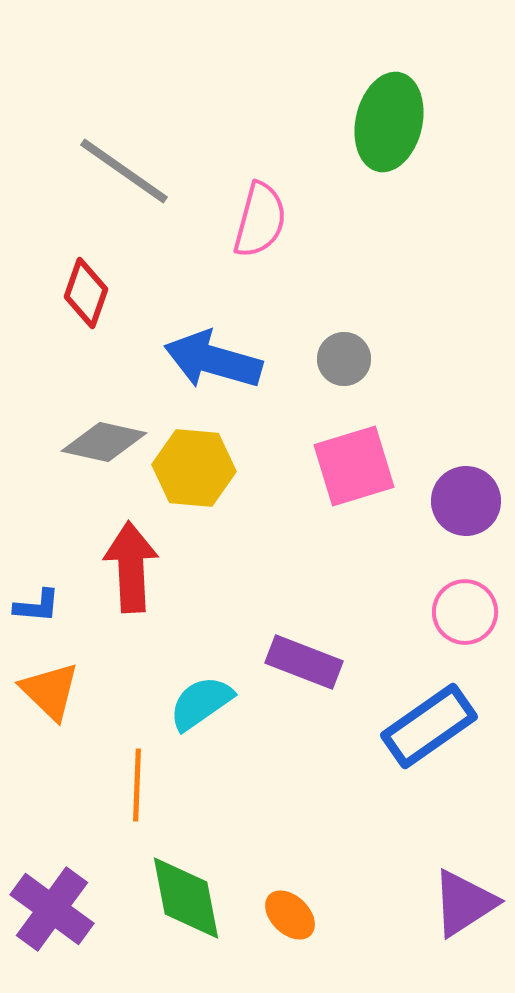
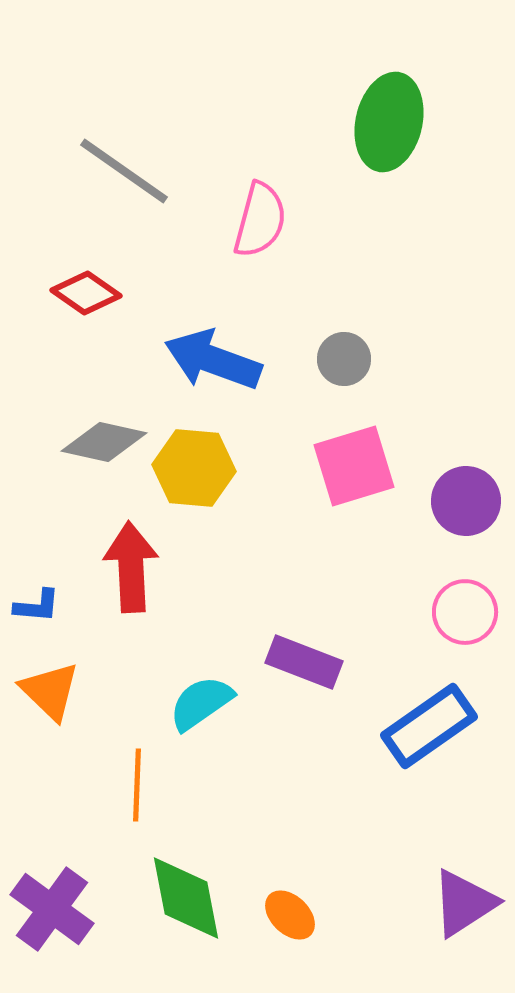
red diamond: rotated 74 degrees counterclockwise
blue arrow: rotated 4 degrees clockwise
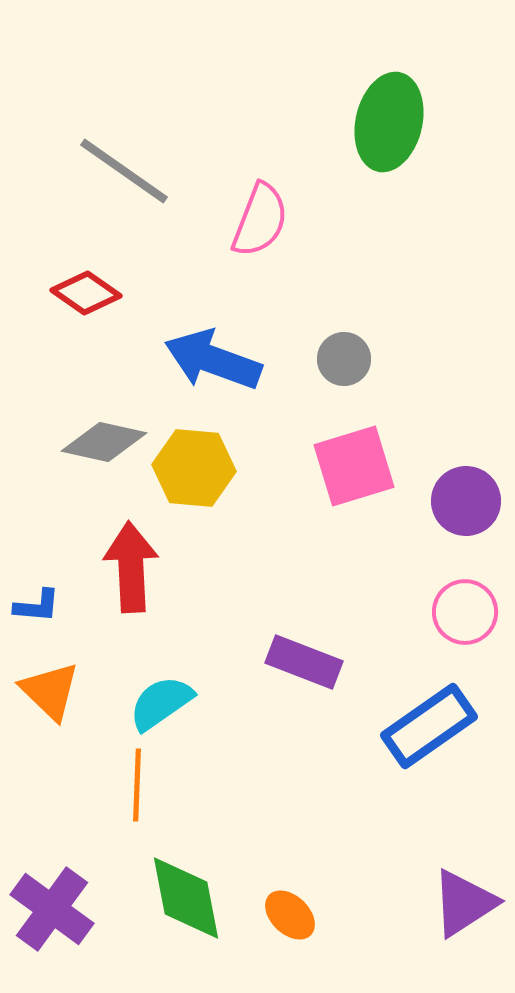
pink semicircle: rotated 6 degrees clockwise
cyan semicircle: moved 40 px left
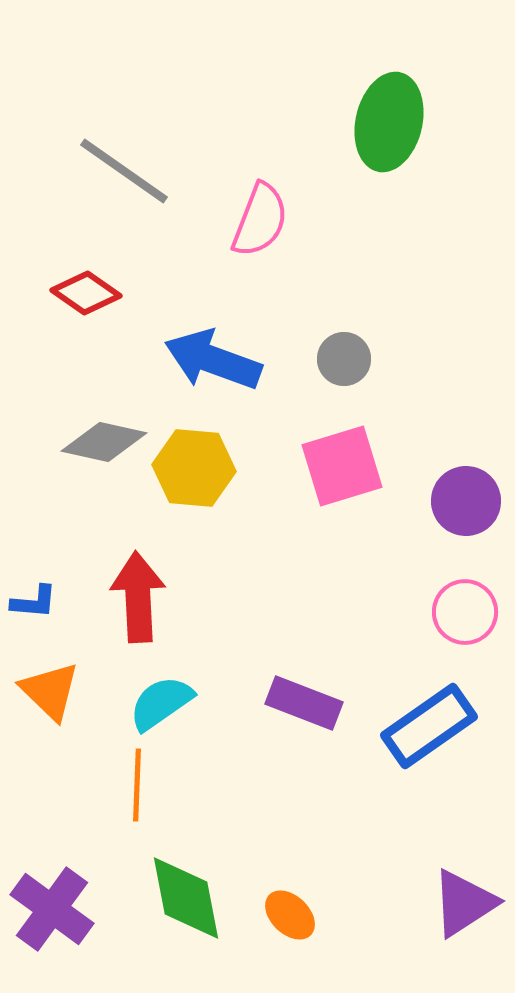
pink square: moved 12 px left
red arrow: moved 7 px right, 30 px down
blue L-shape: moved 3 px left, 4 px up
purple rectangle: moved 41 px down
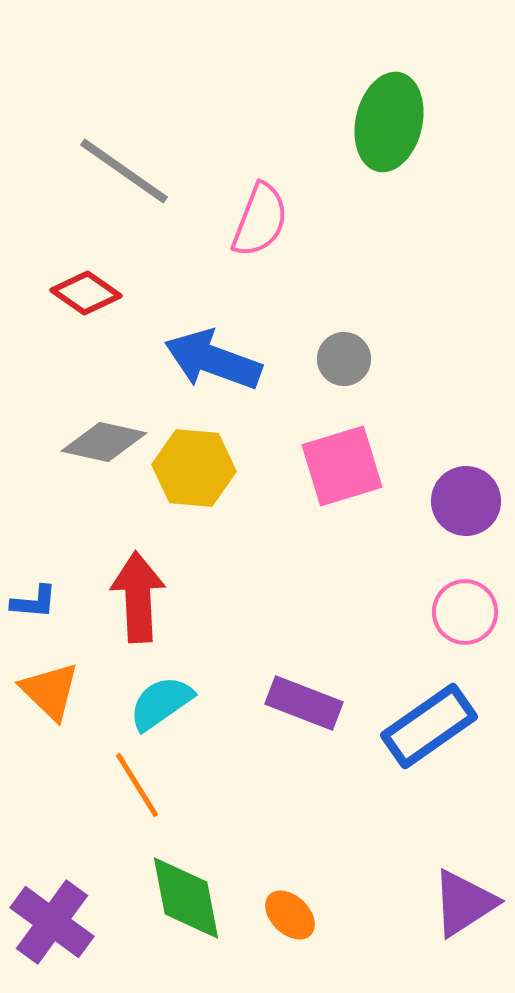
orange line: rotated 34 degrees counterclockwise
purple cross: moved 13 px down
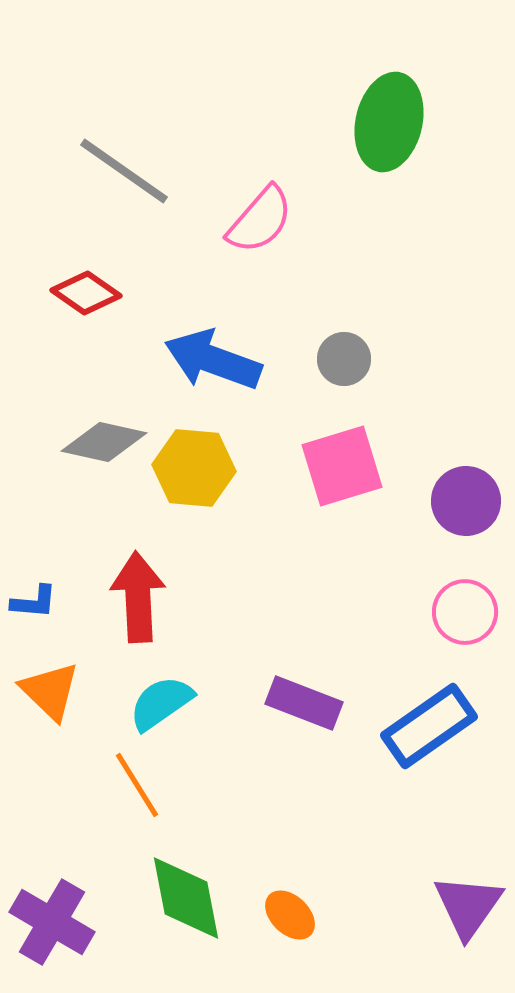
pink semicircle: rotated 20 degrees clockwise
purple triangle: moved 4 px right, 3 px down; rotated 22 degrees counterclockwise
purple cross: rotated 6 degrees counterclockwise
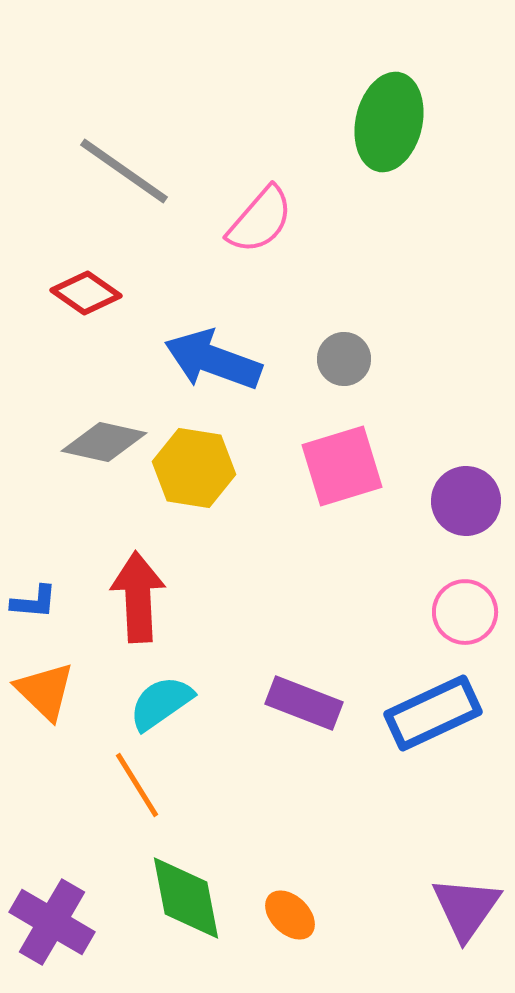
yellow hexagon: rotated 4 degrees clockwise
orange triangle: moved 5 px left
blue rectangle: moved 4 px right, 13 px up; rotated 10 degrees clockwise
purple triangle: moved 2 px left, 2 px down
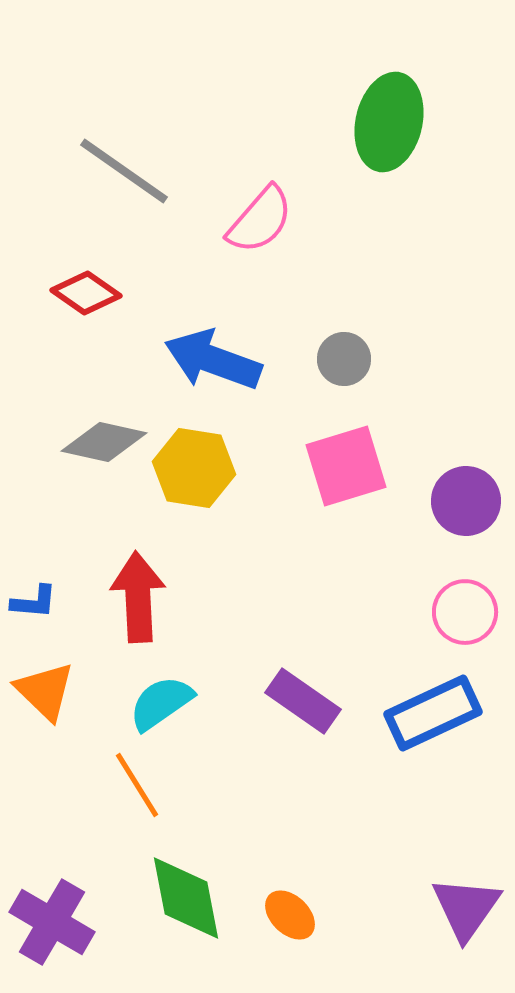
pink square: moved 4 px right
purple rectangle: moved 1 px left, 2 px up; rotated 14 degrees clockwise
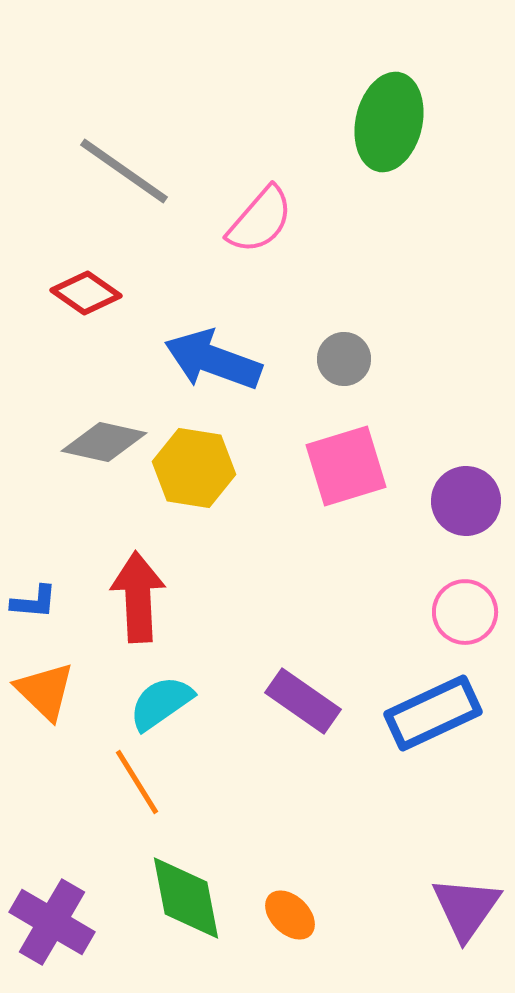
orange line: moved 3 px up
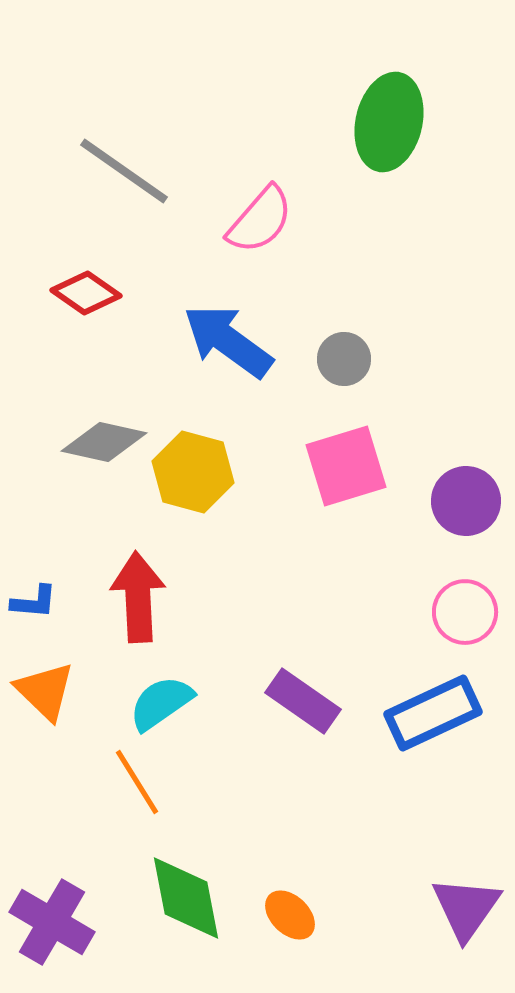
blue arrow: moved 15 px right, 19 px up; rotated 16 degrees clockwise
yellow hexagon: moved 1 px left, 4 px down; rotated 6 degrees clockwise
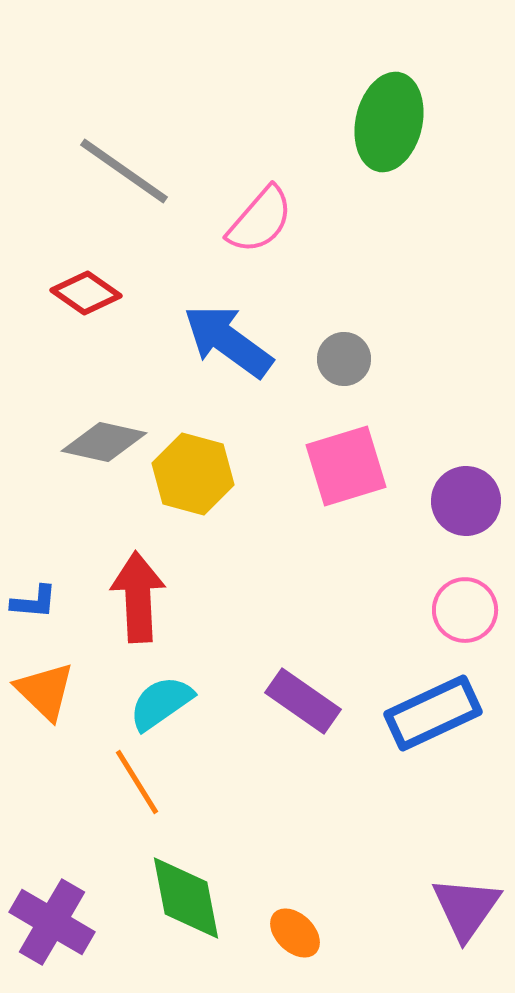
yellow hexagon: moved 2 px down
pink circle: moved 2 px up
orange ellipse: moved 5 px right, 18 px down
